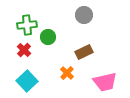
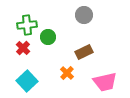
red cross: moved 1 px left, 2 px up
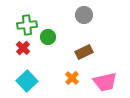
orange cross: moved 5 px right, 5 px down
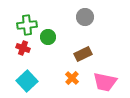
gray circle: moved 1 px right, 2 px down
red cross: rotated 24 degrees counterclockwise
brown rectangle: moved 1 px left, 2 px down
pink trapezoid: rotated 25 degrees clockwise
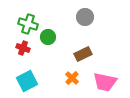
green cross: moved 1 px right, 1 px up; rotated 24 degrees clockwise
cyan square: rotated 15 degrees clockwise
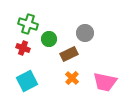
gray circle: moved 16 px down
green circle: moved 1 px right, 2 px down
brown rectangle: moved 14 px left
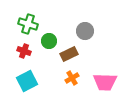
gray circle: moved 2 px up
green circle: moved 2 px down
red cross: moved 1 px right, 3 px down
orange cross: rotated 16 degrees clockwise
pink trapezoid: rotated 10 degrees counterclockwise
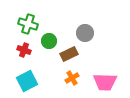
gray circle: moved 2 px down
red cross: moved 1 px up
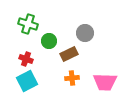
red cross: moved 2 px right, 9 px down
orange cross: rotated 24 degrees clockwise
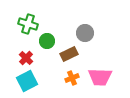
green circle: moved 2 px left
red cross: moved 1 px up; rotated 24 degrees clockwise
orange cross: rotated 16 degrees counterclockwise
pink trapezoid: moved 5 px left, 5 px up
